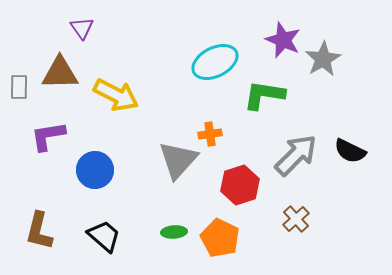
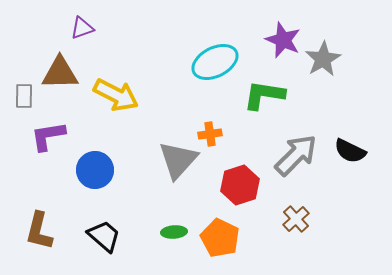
purple triangle: rotated 45 degrees clockwise
gray rectangle: moved 5 px right, 9 px down
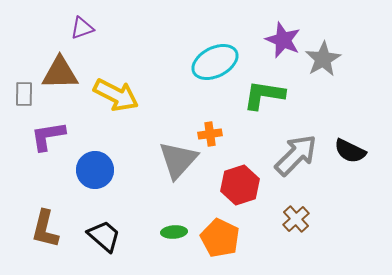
gray rectangle: moved 2 px up
brown L-shape: moved 6 px right, 2 px up
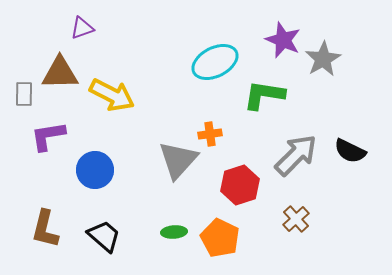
yellow arrow: moved 4 px left
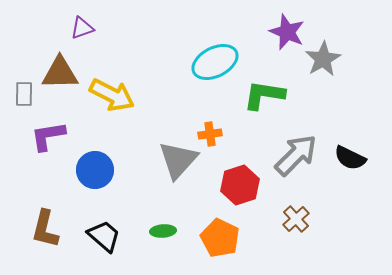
purple star: moved 4 px right, 8 px up
black semicircle: moved 7 px down
green ellipse: moved 11 px left, 1 px up
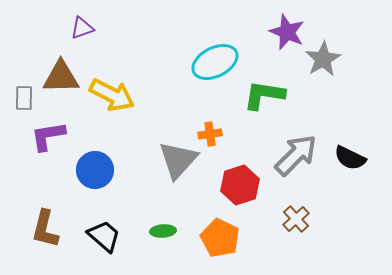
brown triangle: moved 1 px right, 4 px down
gray rectangle: moved 4 px down
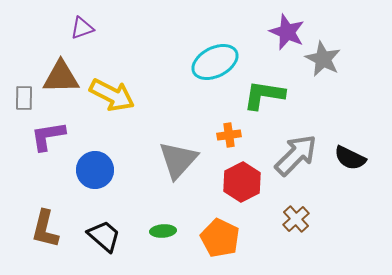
gray star: rotated 15 degrees counterclockwise
orange cross: moved 19 px right, 1 px down
red hexagon: moved 2 px right, 3 px up; rotated 9 degrees counterclockwise
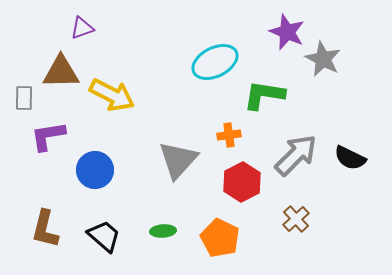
brown triangle: moved 5 px up
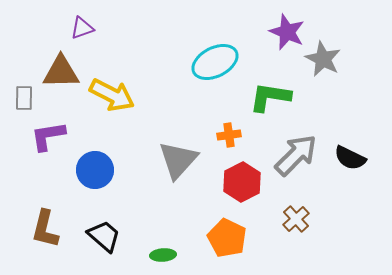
green L-shape: moved 6 px right, 2 px down
green ellipse: moved 24 px down
orange pentagon: moved 7 px right
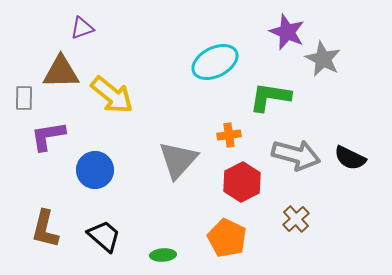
yellow arrow: rotated 12 degrees clockwise
gray arrow: rotated 60 degrees clockwise
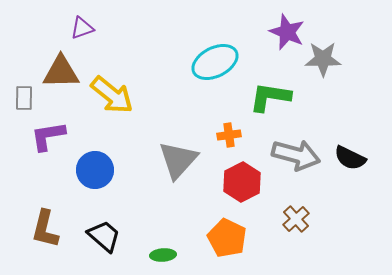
gray star: rotated 27 degrees counterclockwise
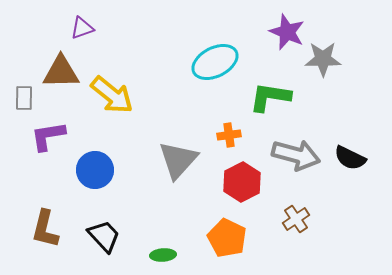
brown cross: rotated 8 degrees clockwise
black trapezoid: rotated 6 degrees clockwise
